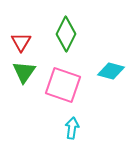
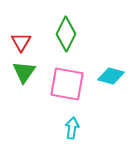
cyan diamond: moved 5 px down
pink square: moved 4 px right, 1 px up; rotated 9 degrees counterclockwise
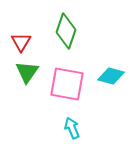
green diamond: moved 3 px up; rotated 8 degrees counterclockwise
green triangle: moved 3 px right
cyan arrow: rotated 30 degrees counterclockwise
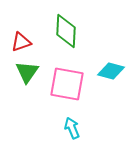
green diamond: rotated 16 degrees counterclockwise
red triangle: rotated 40 degrees clockwise
cyan diamond: moved 5 px up
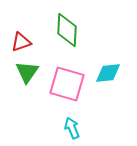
green diamond: moved 1 px right, 1 px up
cyan diamond: moved 3 px left, 2 px down; rotated 20 degrees counterclockwise
pink square: rotated 6 degrees clockwise
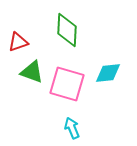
red triangle: moved 3 px left
green triangle: moved 5 px right; rotated 45 degrees counterclockwise
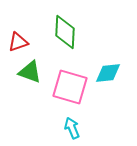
green diamond: moved 2 px left, 2 px down
green triangle: moved 2 px left
pink square: moved 3 px right, 3 px down
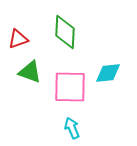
red triangle: moved 3 px up
pink square: rotated 15 degrees counterclockwise
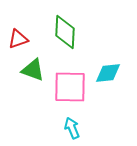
green triangle: moved 3 px right, 2 px up
